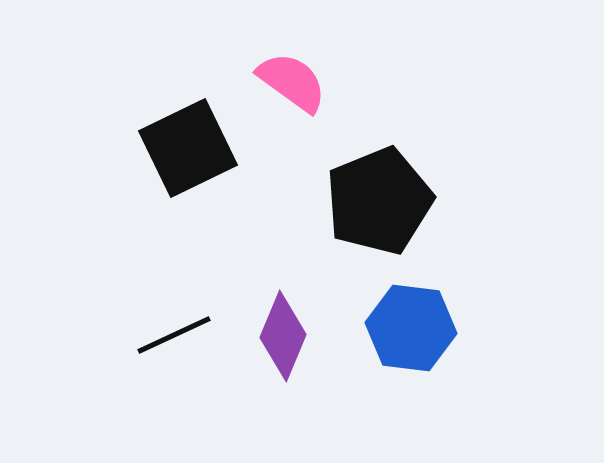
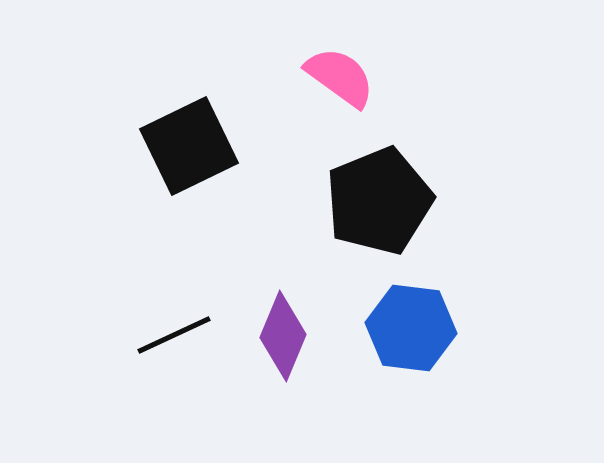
pink semicircle: moved 48 px right, 5 px up
black square: moved 1 px right, 2 px up
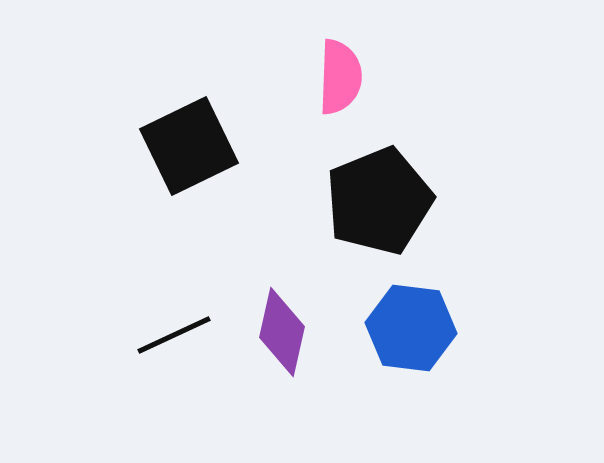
pink semicircle: rotated 56 degrees clockwise
purple diamond: moved 1 px left, 4 px up; rotated 10 degrees counterclockwise
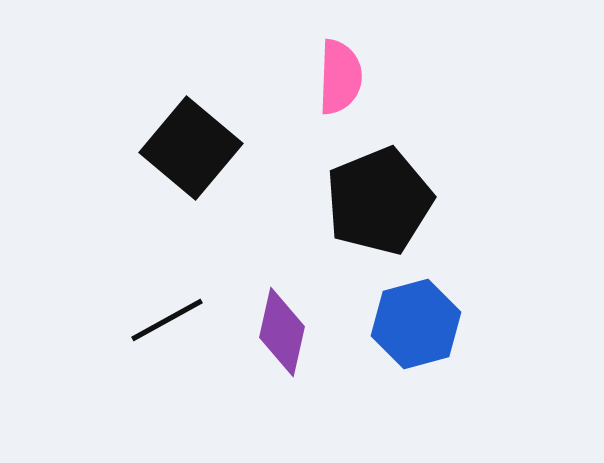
black square: moved 2 px right, 2 px down; rotated 24 degrees counterclockwise
blue hexagon: moved 5 px right, 4 px up; rotated 22 degrees counterclockwise
black line: moved 7 px left, 15 px up; rotated 4 degrees counterclockwise
